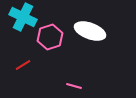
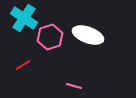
cyan cross: moved 1 px right, 1 px down; rotated 8 degrees clockwise
white ellipse: moved 2 px left, 4 px down
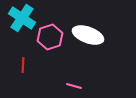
cyan cross: moved 2 px left
red line: rotated 56 degrees counterclockwise
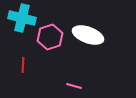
cyan cross: rotated 20 degrees counterclockwise
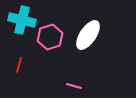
cyan cross: moved 2 px down
white ellipse: rotated 76 degrees counterclockwise
red line: moved 4 px left; rotated 14 degrees clockwise
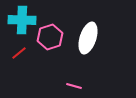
cyan cross: rotated 12 degrees counterclockwise
white ellipse: moved 3 px down; rotated 16 degrees counterclockwise
red line: moved 12 px up; rotated 35 degrees clockwise
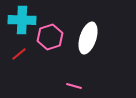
red line: moved 1 px down
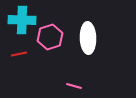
white ellipse: rotated 20 degrees counterclockwise
red line: rotated 28 degrees clockwise
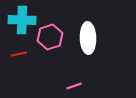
pink line: rotated 35 degrees counterclockwise
